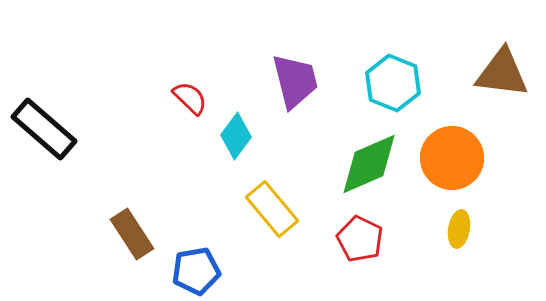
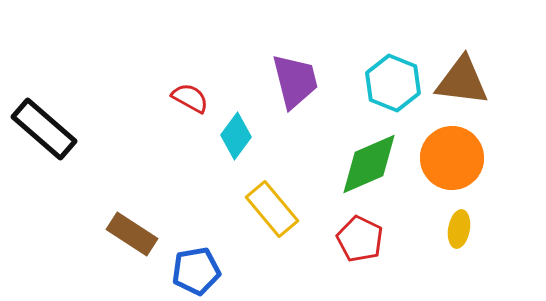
brown triangle: moved 40 px left, 8 px down
red semicircle: rotated 15 degrees counterclockwise
brown rectangle: rotated 24 degrees counterclockwise
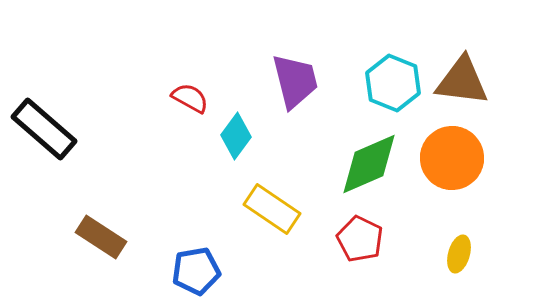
yellow rectangle: rotated 16 degrees counterclockwise
yellow ellipse: moved 25 px down; rotated 6 degrees clockwise
brown rectangle: moved 31 px left, 3 px down
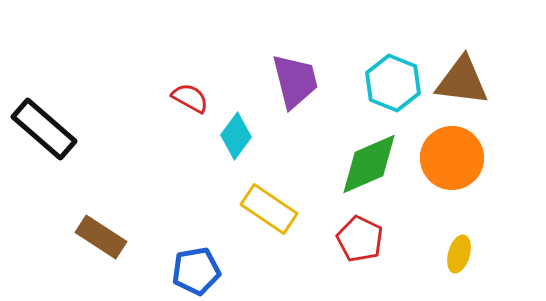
yellow rectangle: moved 3 px left
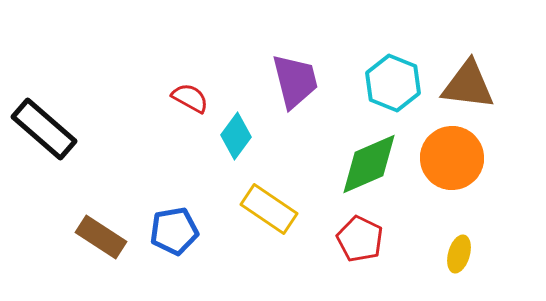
brown triangle: moved 6 px right, 4 px down
blue pentagon: moved 22 px left, 40 px up
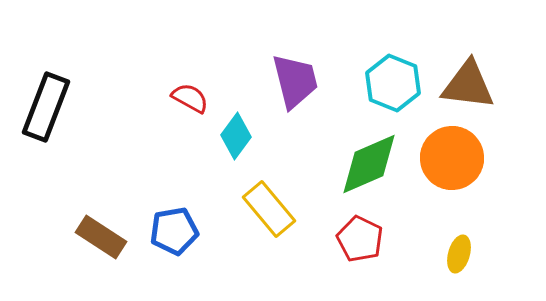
black rectangle: moved 2 px right, 22 px up; rotated 70 degrees clockwise
yellow rectangle: rotated 16 degrees clockwise
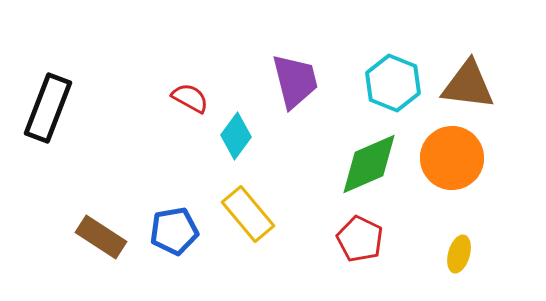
black rectangle: moved 2 px right, 1 px down
yellow rectangle: moved 21 px left, 5 px down
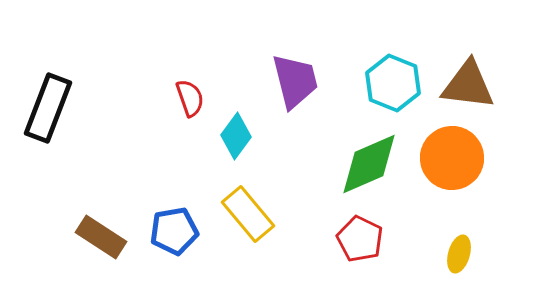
red semicircle: rotated 42 degrees clockwise
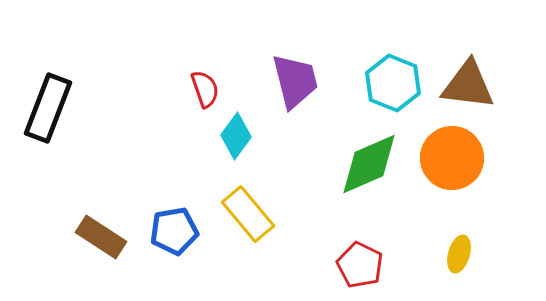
red semicircle: moved 15 px right, 9 px up
red pentagon: moved 26 px down
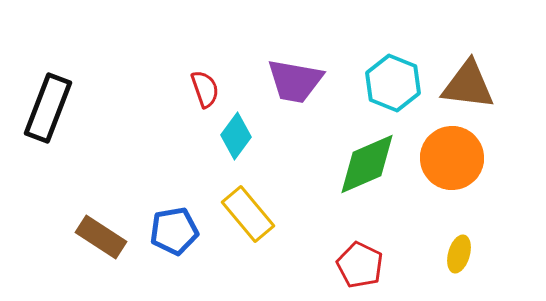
purple trapezoid: rotated 114 degrees clockwise
green diamond: moved 2 px left
